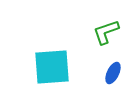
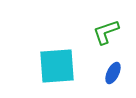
cyan square: moved 5 px right, 1 px up
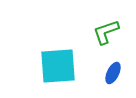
cyan square: moved 1 px right
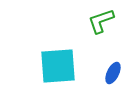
green L-shape: moved 5 px left, 11 px up
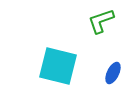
cyan square: rotated 18 degrees clockwise
